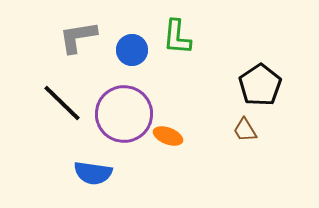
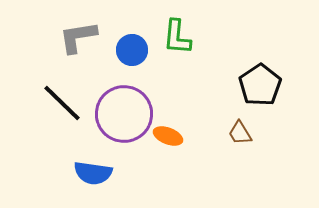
brown trapezoid: moved 5 px left, 3 px down
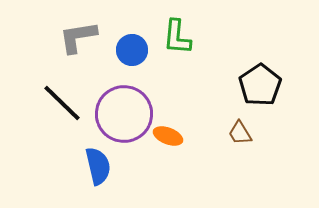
blue semicircle: moved 5 px right, 7 px up; rotated 111 degrees counterclockwise
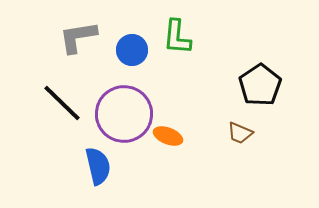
brown trapezoid: rotated 36 degrees counterclockwise
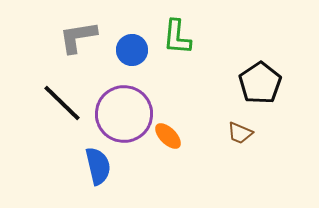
black pentagon: moved 2 px up
orange ellipse: rotated 24 degrees clockwise
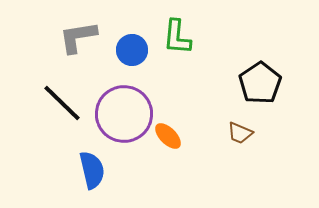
blue semicircle: moved 6 px left, 4 px down
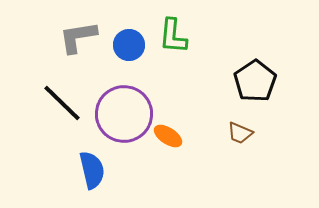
green L-shape: moved 4 px left, 1 px up
blue circle: moved 3 px left, 5 px up
black pentagon: moved 5 px left, 2 px up
orange ellipse: rotated 12 degrees counterclockwise
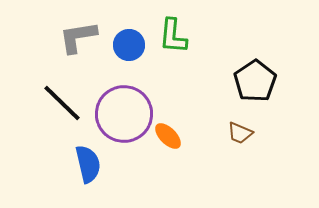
orange ellipse: rotated 12 degrees clockwise
blue semicircle: moved 4 px left, 6 px up
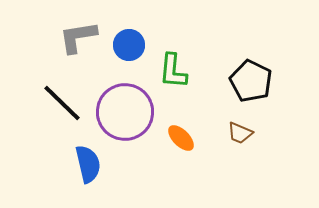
green L-shape: moved 35 px down
black pentagon: moved 4 px left; rotated 12 degrees counterclockwise
purple circle: moved 1 px right, 2 px up
orange ellipse: moved 13 px right, 2 px down
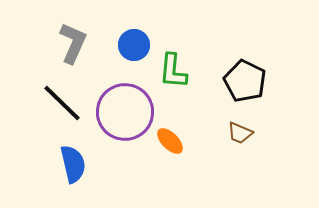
gray L-shape: moved 5 px left, 6 px down; rotated 123 degrees clockwise
blue circle: moved 5 px right
black pentagon: moved 6 px left
orange ellipse: moved 11 px left, 3 px down
blue semicircle: moved 15 px left
